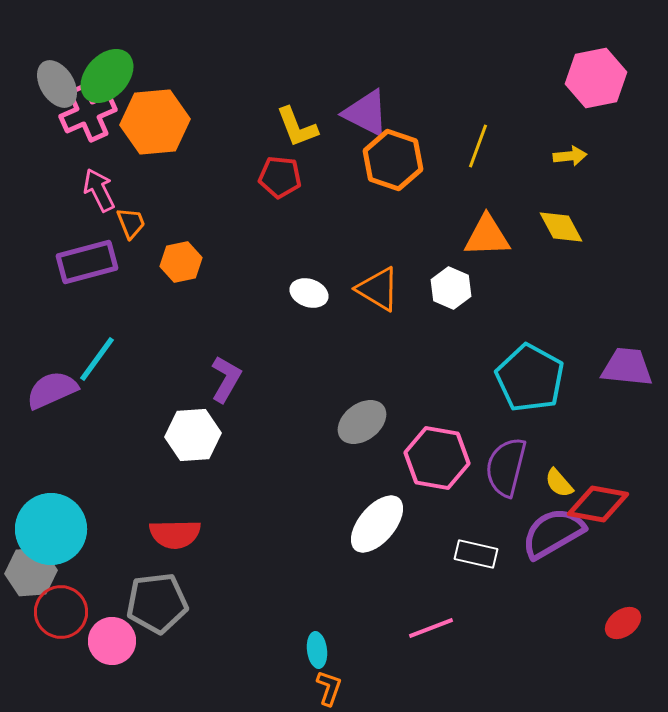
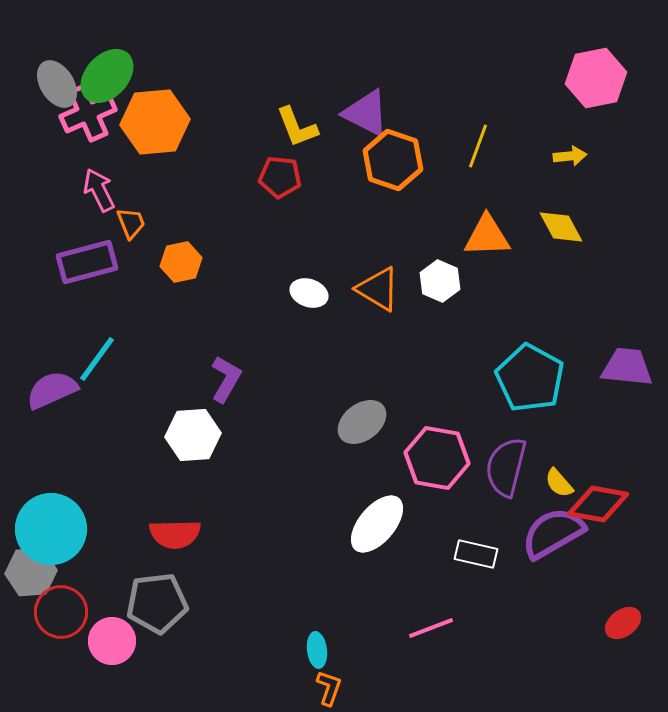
white hexagon at (451, 288): moved 11 px left, 7 px up
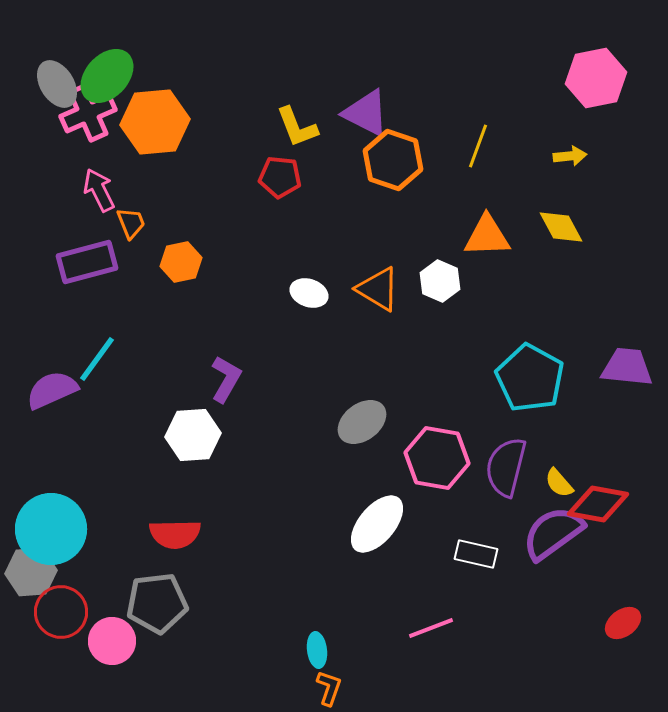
purple semicircle at (553, 533): rotated 6 degrees counterclockwise
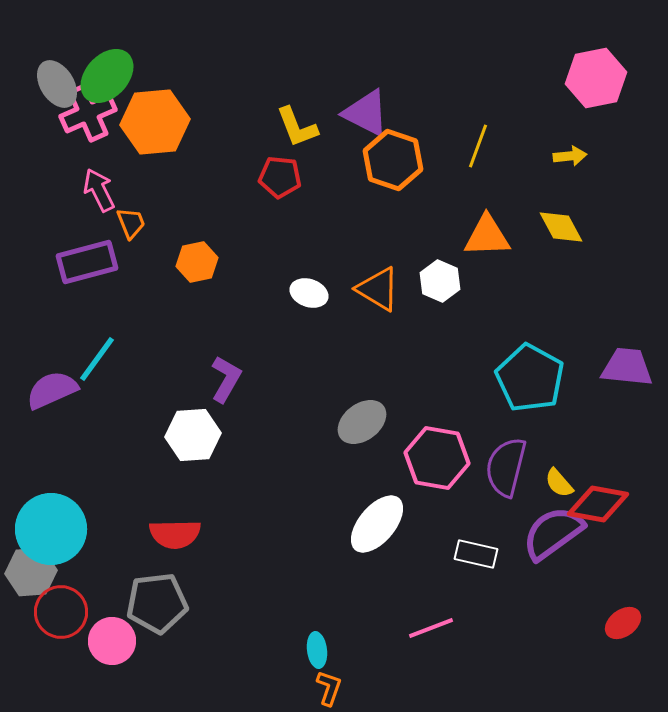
orange hexagon at (181, 262): moved 16 px right
